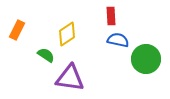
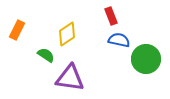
red rectangle: rotated 18 degrees counterclockwise
blue semicircle: moved 1 px right
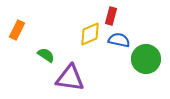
red rectangle: rotated 36 degrees clockwise
yellow diamond: moved 23 px right; rotated 10 degrees clockwise
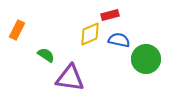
red rectangle: moved 1 px left, 1 px up; rotated 60 degrees clockwise
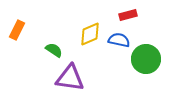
red rectangle: moved 18 px right
green semicircle: moved 8 px right, 5 px up
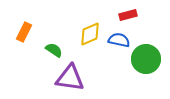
orange rectangle: moved 7 px right, 2 px down
